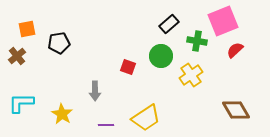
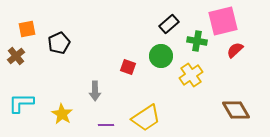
pink square: rotated 8 degrees clockwise
black pentagon: rotated 15 degrees counterclockwise
brown cross: moved 1 px left
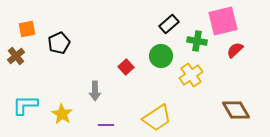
red square: moved 2 px left; rotated 28 degrees clockwise
cyan L-shape: moved 4 px right, 2 px down
yellow trapezoid: moved 11 px right
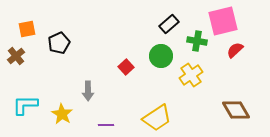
gray arrow: moved 7 px left
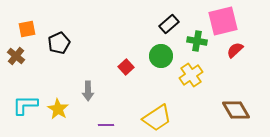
brown cross: rotated 12 degrees counterclockwise
yellow star: moved 4 px left, 5 px up
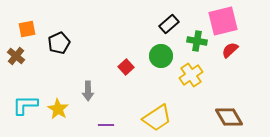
red semicircle: moved 5 px left
brown diamond: moved 7 px left, 7 px down
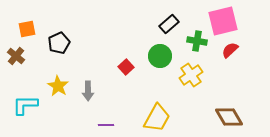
green circle: moved 1 px left
yellow star: moved 23 px up
yellow trapezoid: rotated 28 degrees counterclockwise
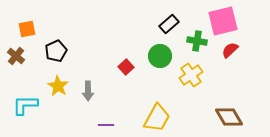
black pentagon: moved 3 px left, 8 px down
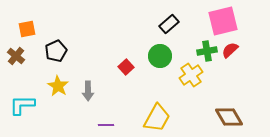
green cross: moved 10 px right, 10 px down; rotated 18 degrees counterclockwise
cyan L-shape: moved 3 px left
